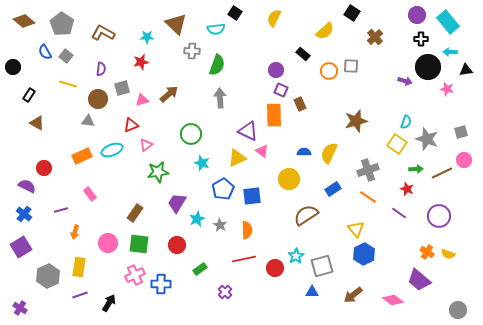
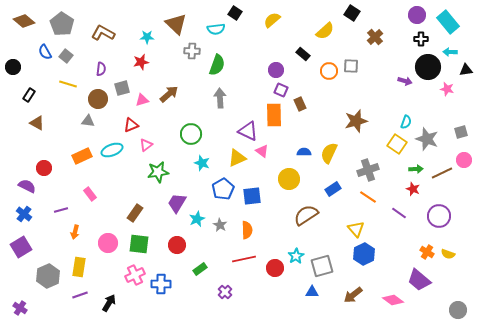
yellow semicircle at (274, 18): moved 2 px left, 2 px down; rotated 24 degrees clockwise
red star at (407, 189): moved 6 px right
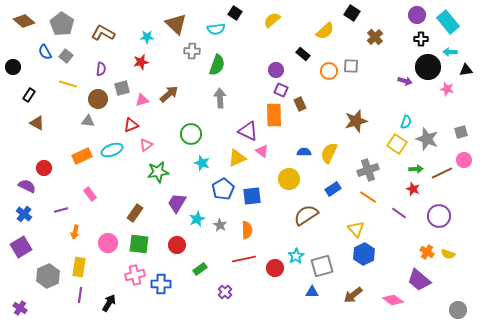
pink cross at (135, 275): rotated 12 degrees clockwise
purple line at (80, 295): rotated 63 degrees counterclockwise
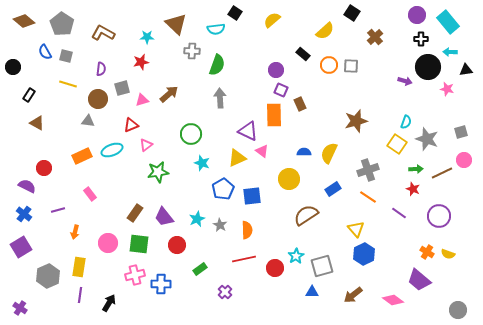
gray square at (66, 56): rotated 24 degrees counterclockwise
orange circle at (329, 71): moved 6 px up
purple trapezoid at (177, 203): moved 13 px left, 14 px down; rotated 70 degrees counterclockwise
purple line at (61, 210): moved 3 px left
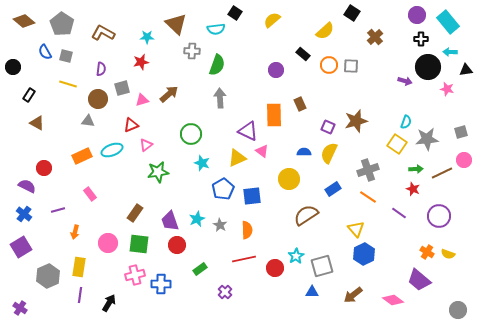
purple square at (281, 90): moved 47 px right, 37 px down
gray star at (427, 139): rotated 25 degrees counterclockwise
purple trapezoid at (164, 217): moved 6 px right, 4 px down; rotated 20 degrees clockwise
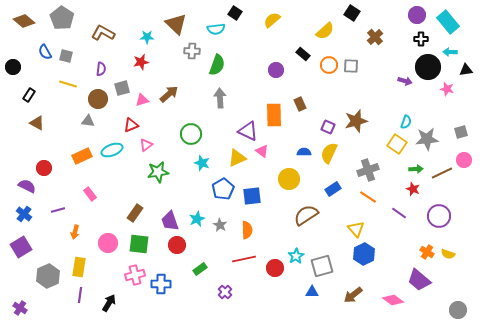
gray pentagon at (62, 24): moved 6 px up
